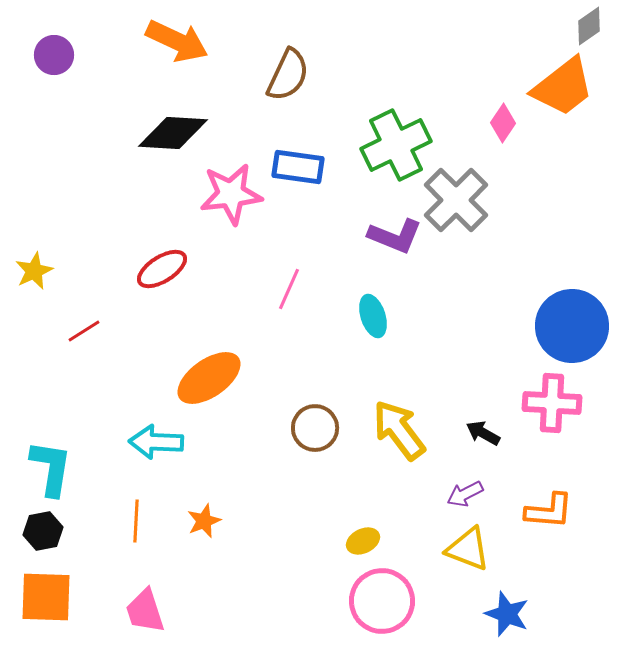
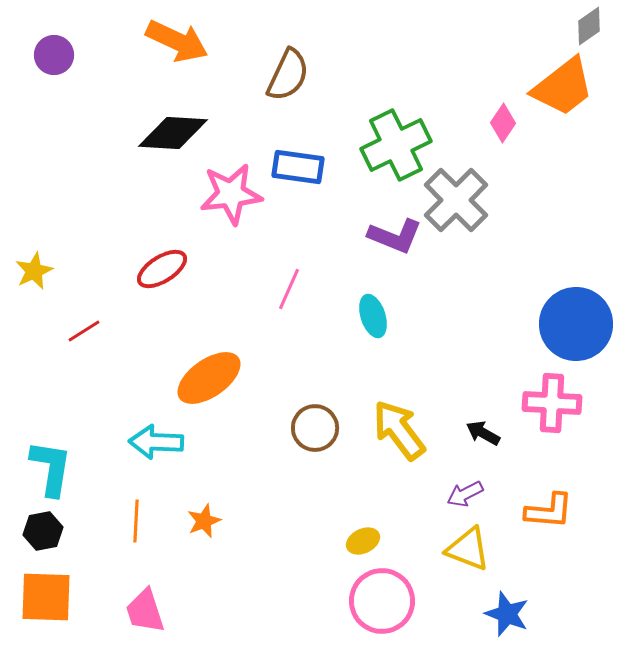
blue circle: moved 4 px right, 2 px up
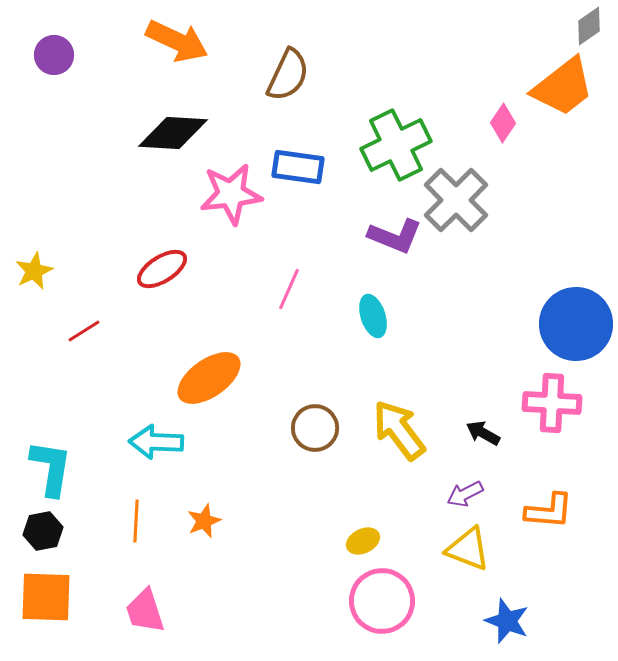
blue star: moved 7 px down
